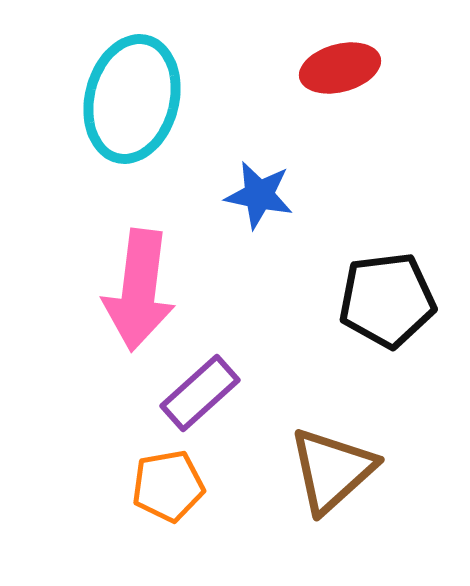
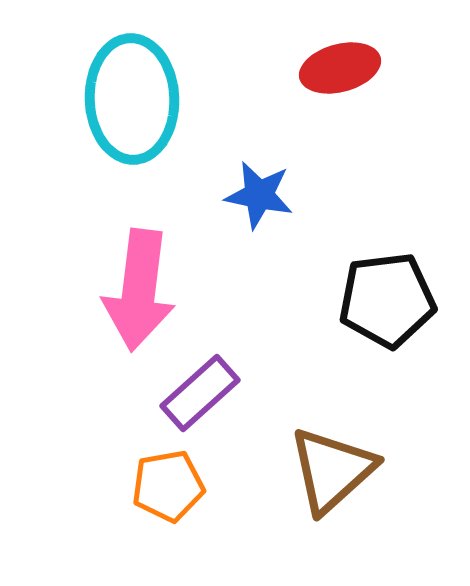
cyan ellipse: rotated 16 degrees counterclockwise
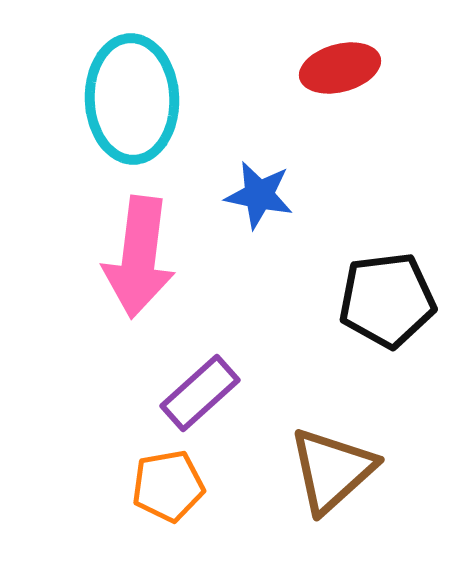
pink arrow: moved 33 px up
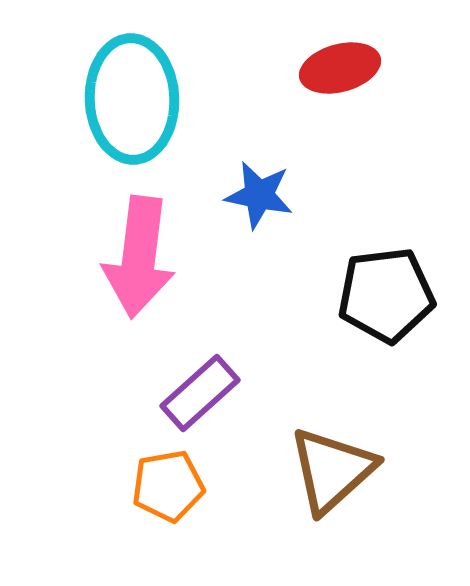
black pentagon: moved 1 px left, 5 px up
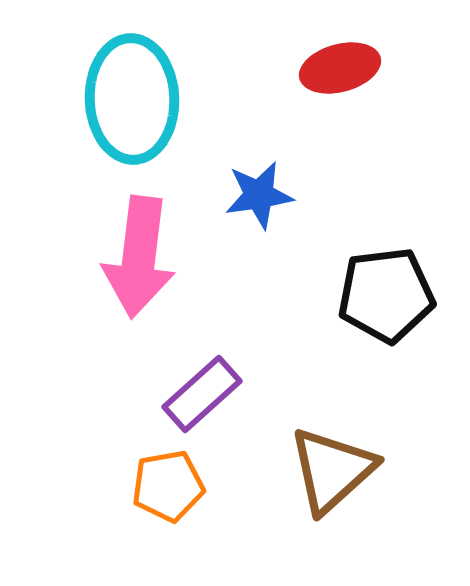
blue star: rotated 20 degrees counterclockwise
purple rectangle: moved 2 px right, 1 px down
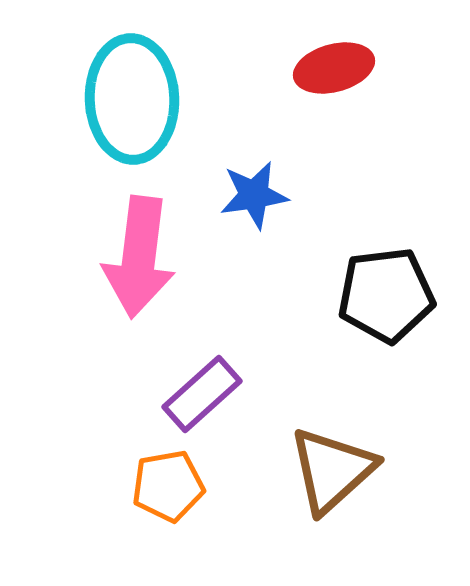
red ellipse: moved 6 px left
blue star: moved 5 px left
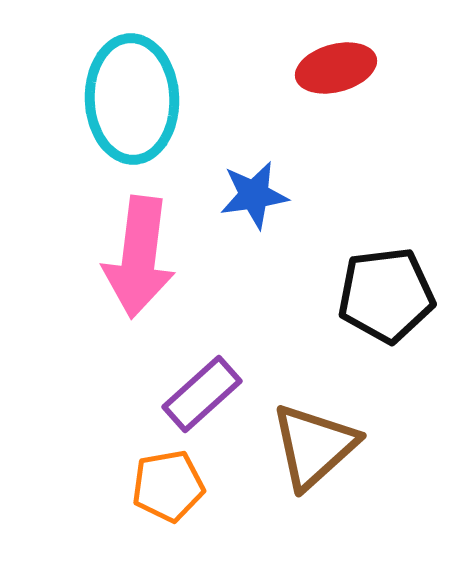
red ellipse: moved 2 px right
brown triangle: moved 18 px left, 24 px up
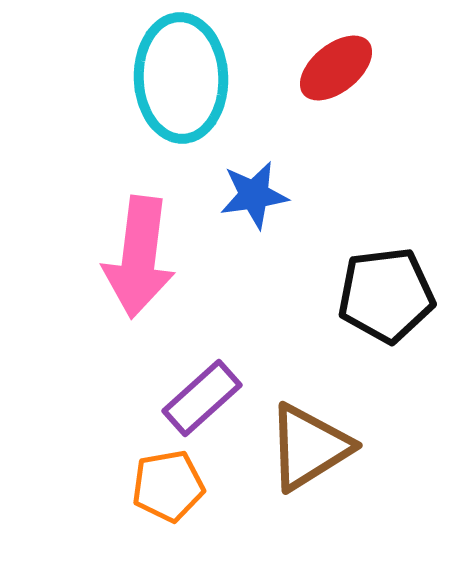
red ellipse: rotated 24 degrees counterclockwise
cyan ellipse: moved 49 px right, 21 px up
purple rectangle: moved 4 px down
brown triangle: moved 5 px left, 1 px down; rotated 10 degrees clockwise
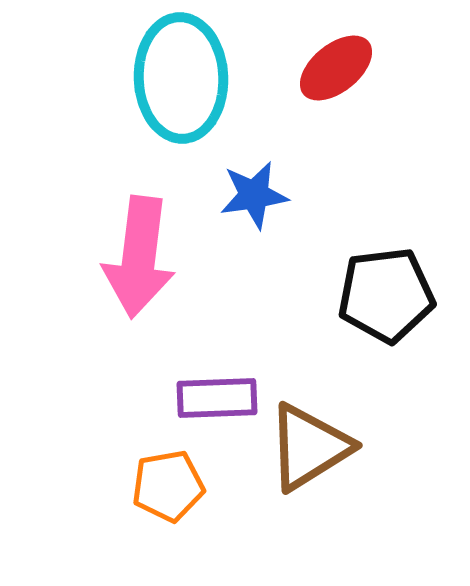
purple rectangle: moved 15 px right; rotated 40 degrees clockwise
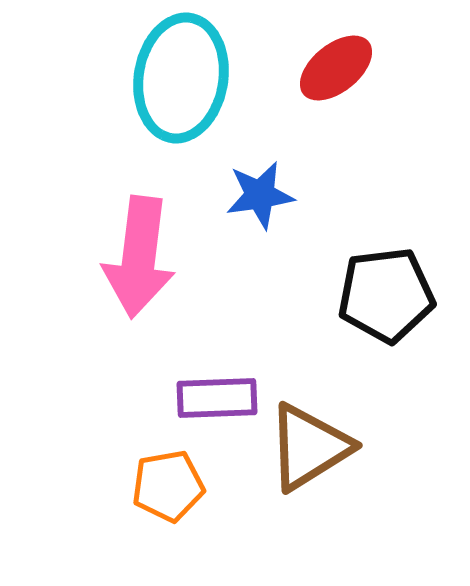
cyan ellipse: rotated 11 degrees clockwise
blue star: moved 6 px right
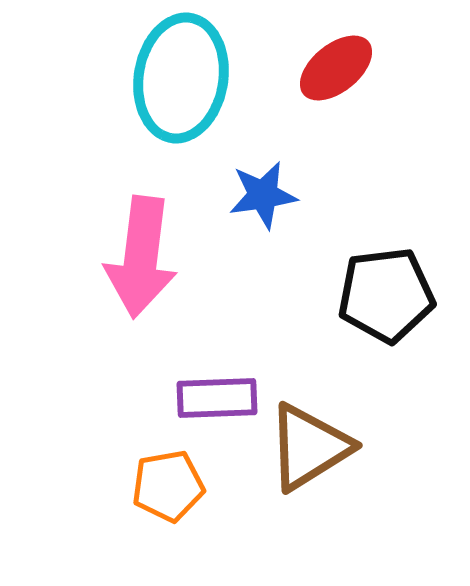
blue star: moved 3 px right
pink arrow: moved 2 px right
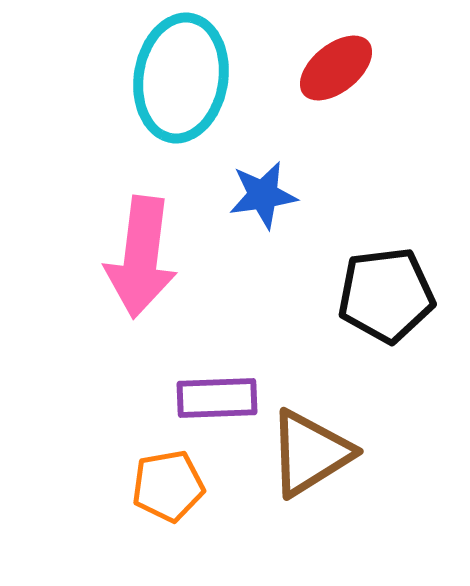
brown triangle: moved 1 px right, 6 px down
